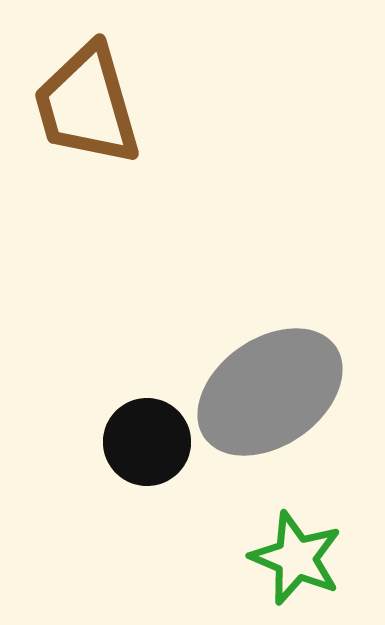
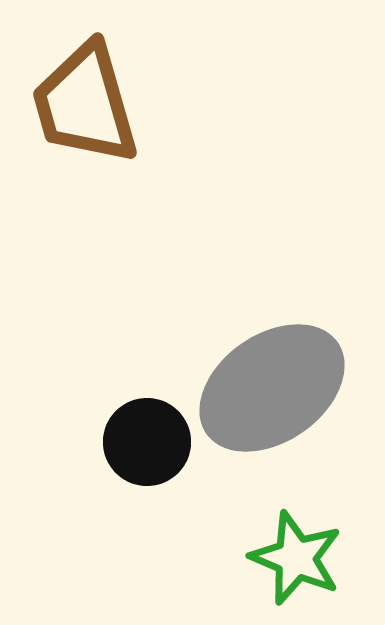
brown trapezoid: moved 2 px left, 1 px up
gray ellipse: moved 2 px right, 4 px up
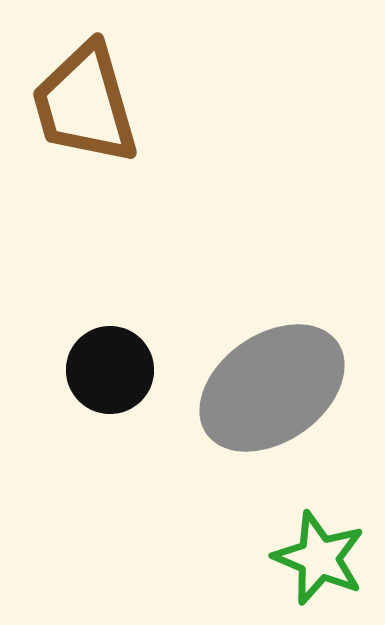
black circle: moved 37 px left, 72 px up
green star: moved 23 px right
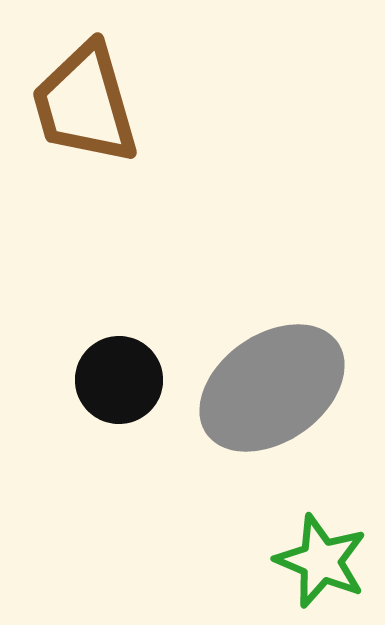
black circle: moved 9 px right, 10 px down
green star: moved 2 px right, 3 px down
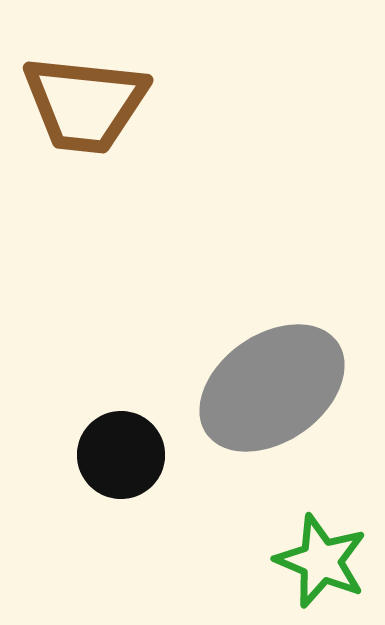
brown trapezoid: rotated 68 degrees counterclockwise
black circle: moved 2 px right, 75 px down
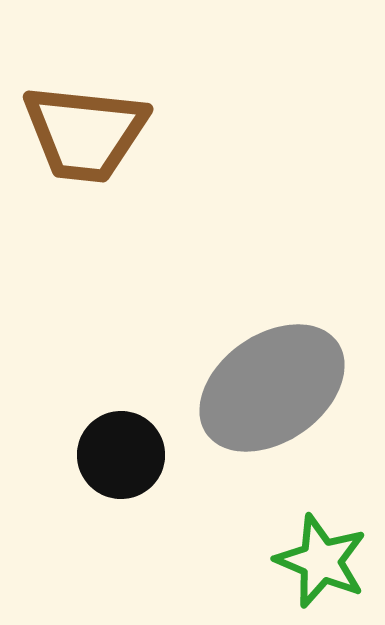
brown trapezoid: moved 29 px down
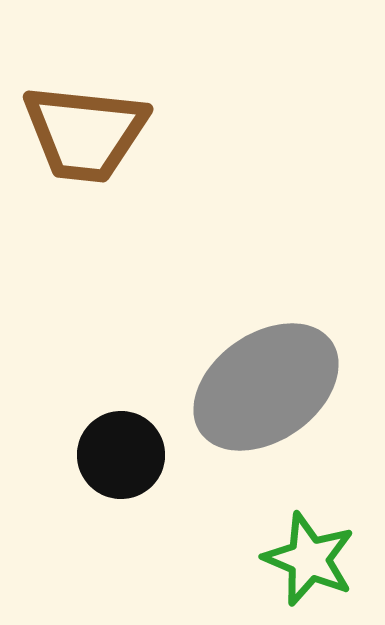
gray ellipse: moved 6 px left, 1 px up
green star: moved 12 px left, 2 px up
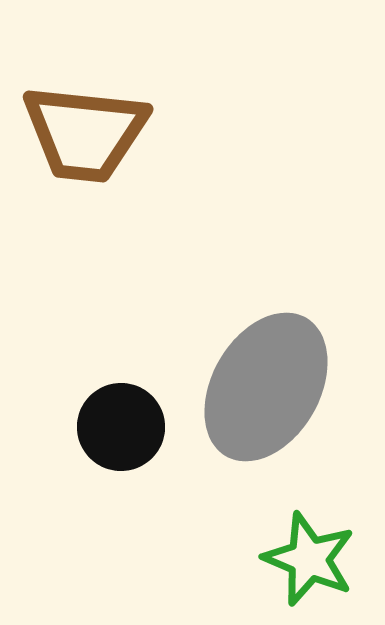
gray ellipse: rotated 25 degrees counterclockwise
black circle: moved 28 px up
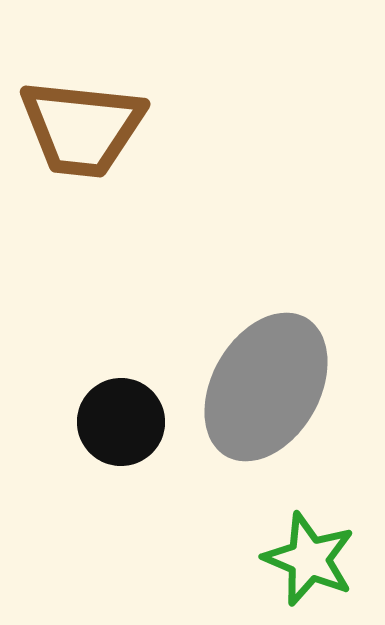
brown trapezoid: moved 3 px left, 5 px up
black circle: moved 5 px up
